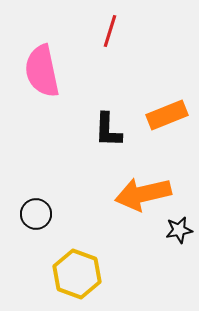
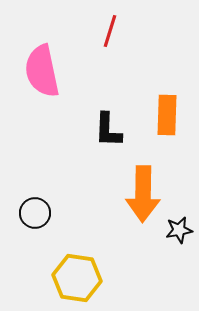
orange rectangle: rotated 66 degrees counterclockwise
orange arrow: rotated 76 degrees counterclockwise
black circle: moved 1 px left, 1 px up
yellow hexagon: moved 4 px down; rotated 12 degrees counterclockwise
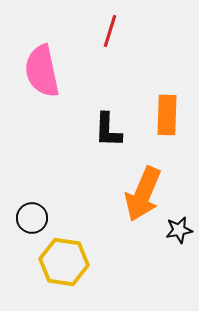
orange arrow: rotated 22 degrees clockwise
black circle: moved 3 px left, 5 px down
yellow hexagon: moved 13 px left, 16 px up
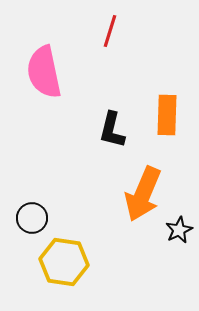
pink semicircle: moved 2 px right, 1 px down
black L-shape: moved 4 px right; rotated 12 degrees clockwise
black star: rotated 16 degrees counterclockwise
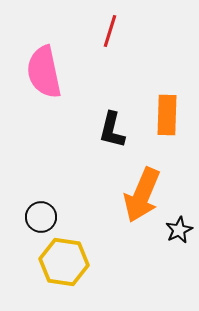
orange arrow: moved 1 px left, 1 px down
black circle: moved 9 px right, 1 px up
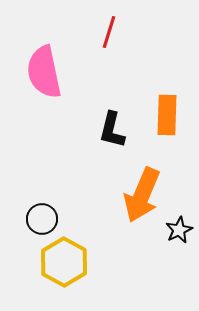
red line: moved 1 px left, 1 px down
black circle: moved 1 px right, 2 px down
yellow hexagon: rotated 21 degrees clockwise
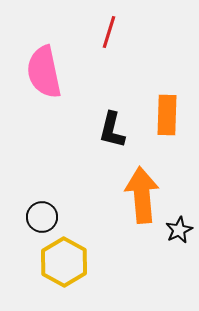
orange arrow: rotated 152 degrees clockwise
black circle: moved 2 px up
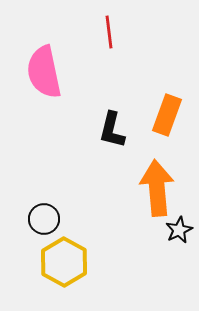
red line: rotated 24 degrees counterclockwise
orange rectangle: rotated 18 degrees clockwise
orange arrow: moved 15 px right, 7 px up
black circle: moved 2 px right, 2 px down
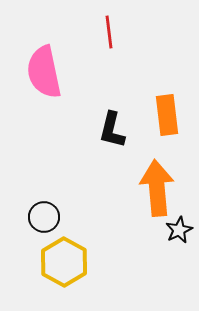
orange rectangle: rotated 27 degrees counterclockwise
black circle: moved 2 px up
